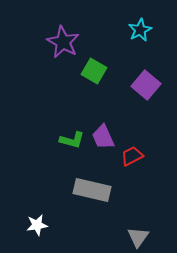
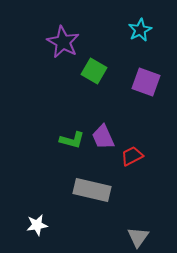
purple square: moved 3 px up; rotated 20 degrees counterclockwise
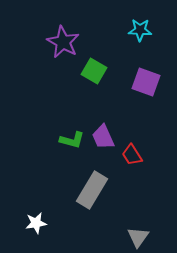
cyan star: rotated 30 degrees clockwise
red trapezoid: moved 1 px up; rotated 95 degrees counterclockwise
gray rectangle: rotated 72 degrees counterclockwise
white star: moved 1 px left, 2 px up
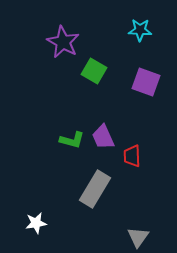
red trapezoid: moved 1 px down; rotated 30 degrees clockwise
gray rectangle: moved 3 px right, 1 px up
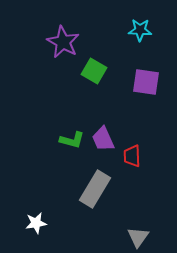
purple square: rotated 12 degrees counterclockwise
purple trapezoid: moved 2 px down
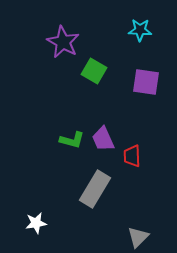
gray triangle: rotated 10 degrees clockwise
